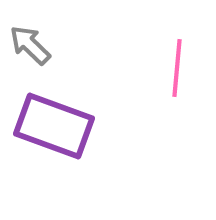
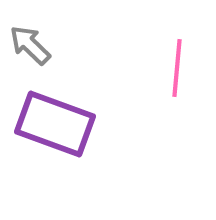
purple rectangle: moved 1 px right, 2 px up
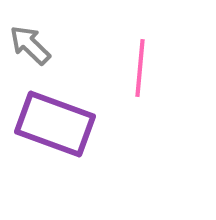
pink line: moved 37 px left
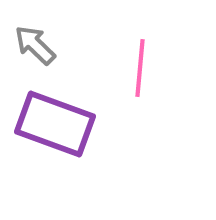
gray arrow: moved 5 px right
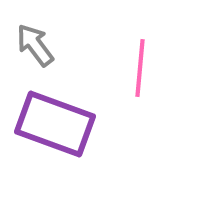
gray arrow: rotated 9 degrees clockwise
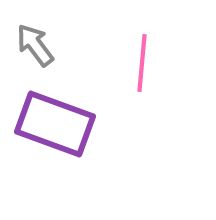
pink line: moved 2 px right, 5 px up
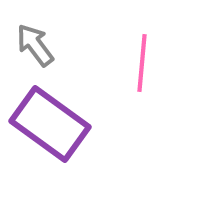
purple rectangle: moved 5 px left; rotated 16 degrees clockwise
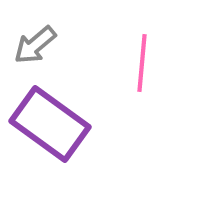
gray arrow: rotated 93 degrees counterclockwise
